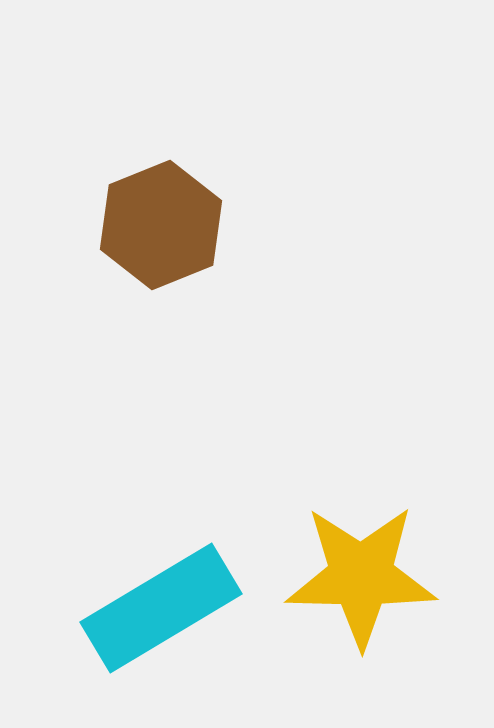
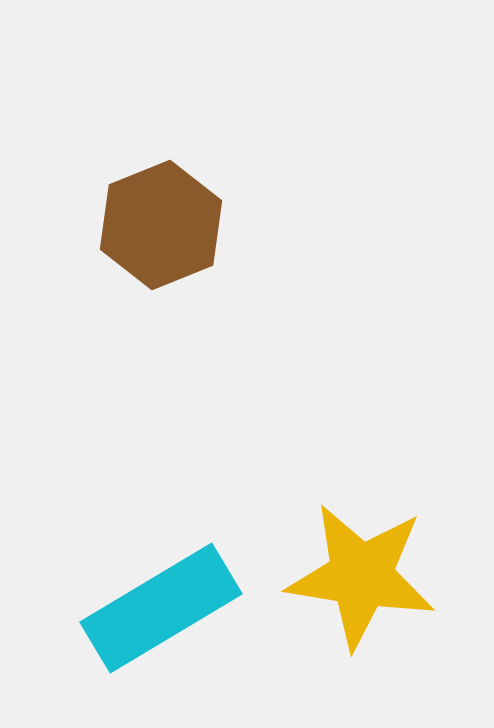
yellow star: rotated 8 degrees clockwise
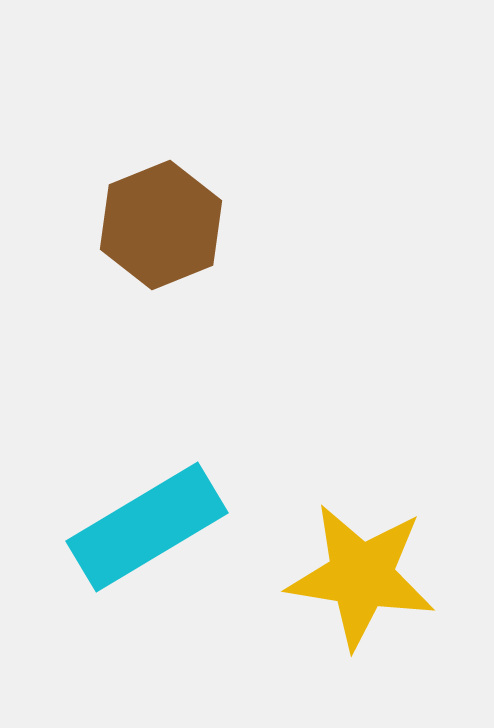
cyan rectangle: moved 14 px left, 81 px up
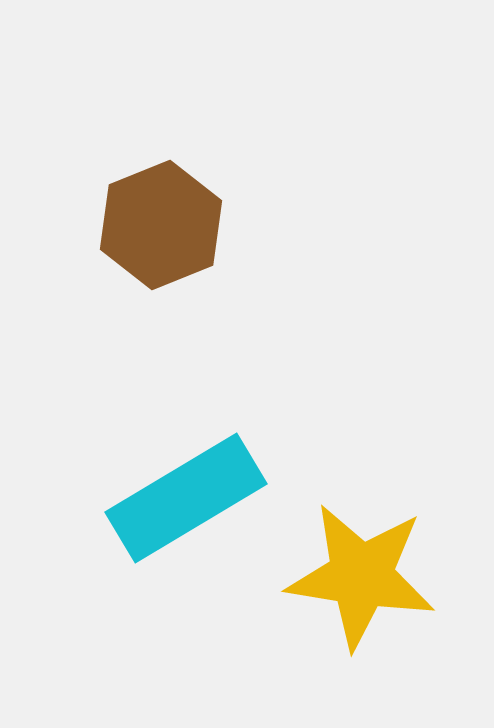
cyan rectangle: moved 39 px right, 29 px up
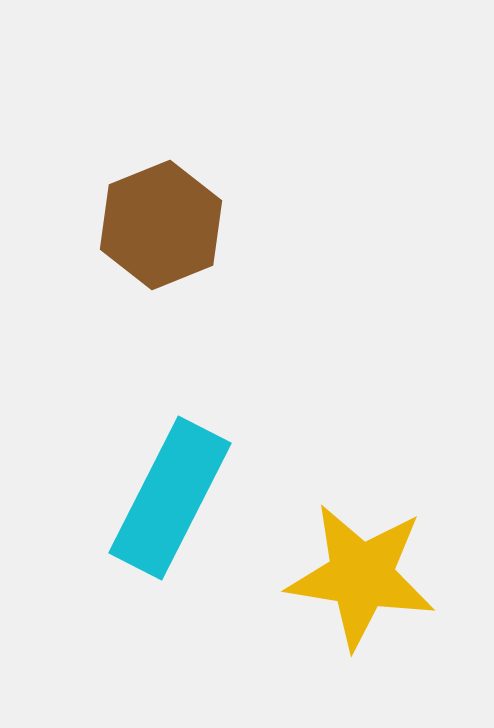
cyan rectangle: moved 16 px left; rotated 32 degrees counterclockwise
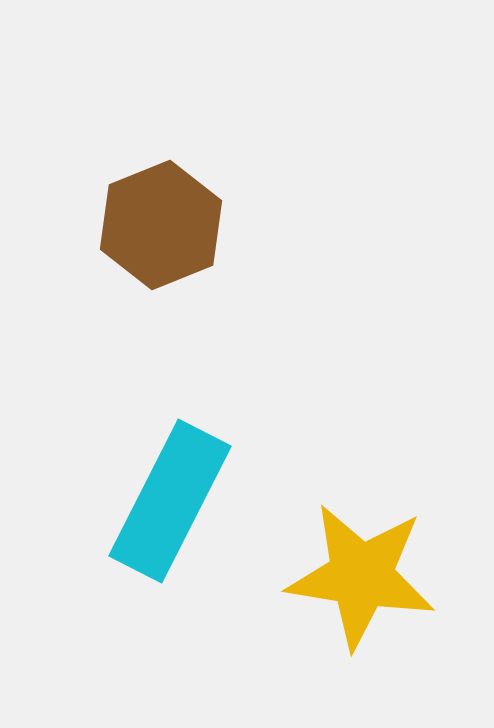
cyan rectangle: moved 3 px down
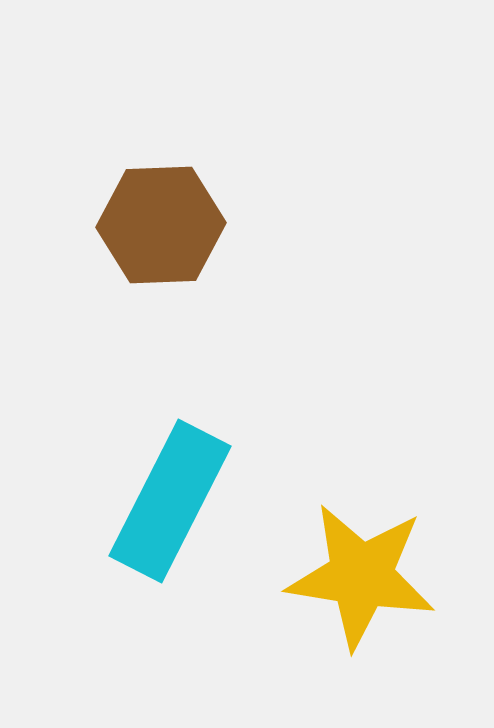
brown hexagon: rotated 20 degrees clockwise
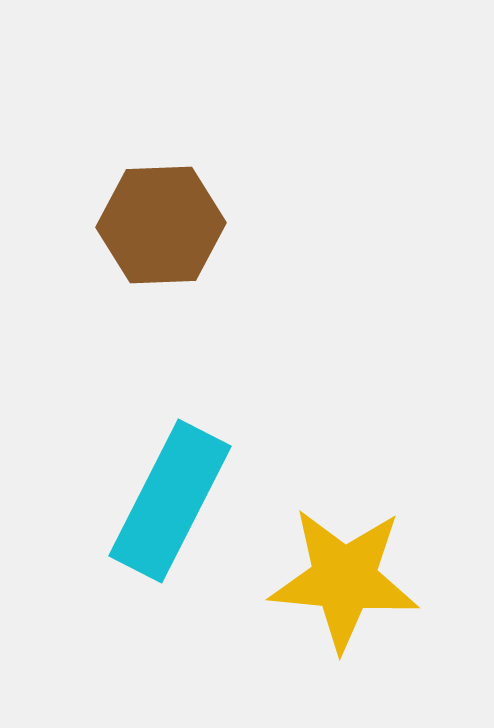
yellow star: moved 17 px left, 3 px down; rotated 4 degrees counterclockwise
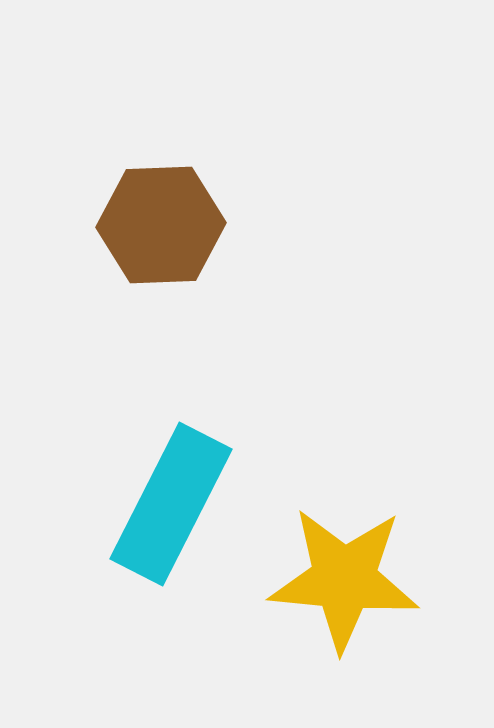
cyan rectangle: moved 1 px right, 3 px down
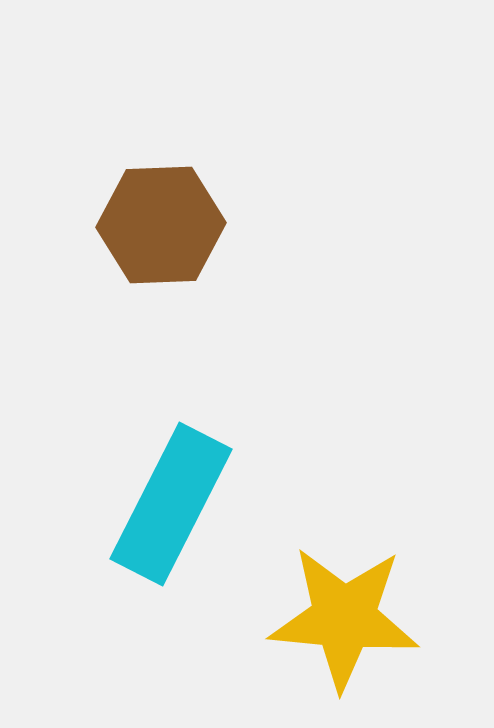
yellow star: moved 39 px down
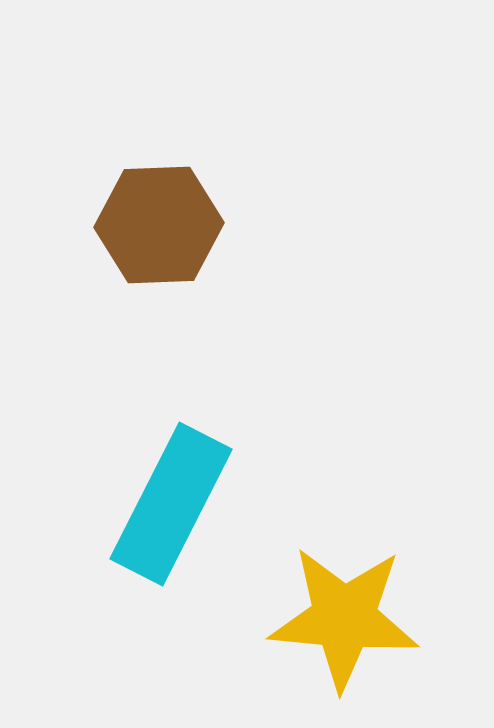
brown hexagon: moved 2 px left
